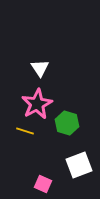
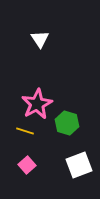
white triangle: moved 29 px up
pink square: moved 16 px left, 19 px up; rotated 24 degrees clockwise
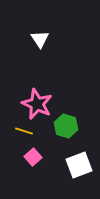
pink star: rotated 20 degrees counterclockwise
green hexagon: moved 1 px left, 3 px down
yellow line: moved 1 px left
pink square: moved 6 px right, 8 px up
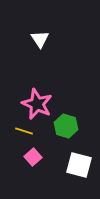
white square: rotated 36 degrees clockwise
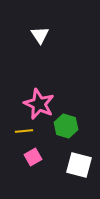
white triangle: moved 4 px up
pink star: moved 2 px right
yellow line: rotated 24 degrees counterclockwise
pink square: rotated 12 degrees clockwise
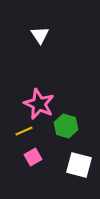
yellow line: rotated 18 degrees counterclockwise
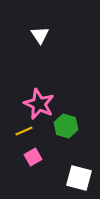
white square: moved 13 px down
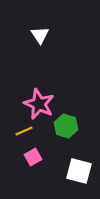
white square: moved 7 px up
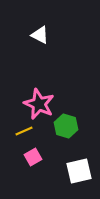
white triangle: rotated 30 degrees counterclockwise
white square: rotated 28 degrees counterclockwise
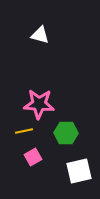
white triangle: rotated 12 degrees counterclockwise
pink star: rotated 20 degrees counterclockwise
green hexagon: moved 7 px down; rotated 15 degrees counterclockwise
yellow line: rotated 12 degrees clockwise
